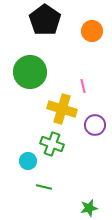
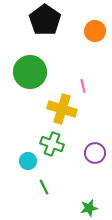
orange circle: moved 3 px right
purple circle: moved 28 px down
green line: rotated 49 degrees clockwise
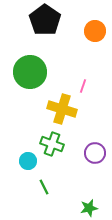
pink line: rotated 32 degrees clockwise
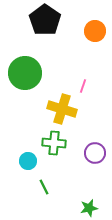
green circle: moved 5 px left, 1 px down
green cross: moved 2 px right, 1 px up; rotated 15 degrees counterclockwise
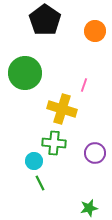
pink line: moved 1 px right, 1 px up
cyan circle: moved 6 px right
green line: moved 4 px left, 4 px up
